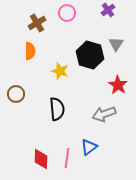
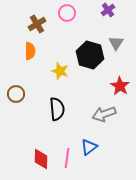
brown cross: moved 1 px down
gray triangle: moved 1 px up
red star: moved 2 px right, 1 px down
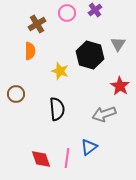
purple cross: moved 13 px left
gray triangle: moved 2 px right, 1 px down
red diamond: rotated 20 degrees counterclockwise
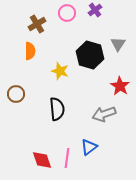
red diamond: moved 1 px right, 1 px down
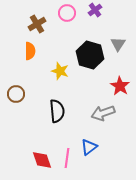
black semicircle: moved 2 px down
gray arrow: moved 1 px left, 1 px up
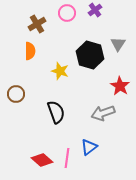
black semicircle: moved 1 px left, 1 px down; rotated 15 degrees counterclockwise
red diamond: rotated 30 degrees counterclockwise
